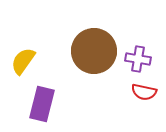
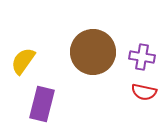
brown circle: moved 1 px left, 1 px down
purple cross: moved 4 px right, 2 px up
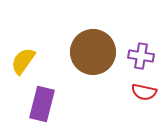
purple cross: moved 1 px left, 1 px up
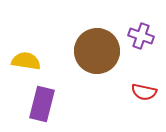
brown circle: moved 4 px right, 1 px up
purple cross: moved 20 px up; rotated 10 degrees clockwise
yellow semicircle: moved 3 px right; rotated 64 degrees clockwise
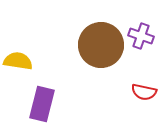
brown circle: moved 4 px right, 6 px up
yellow semicircle: moved 8 px left
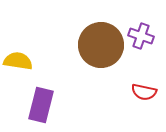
purple rectangle: moved 1 px left, 1 px down
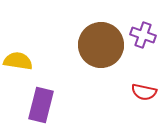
purple cross: moved 2 px right, 1 px up
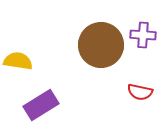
purple cross: rotated 15 degrees counterclockwise
red semicircle: moved 4 px left
purple rectangle: rotated 44 degrees clockwise
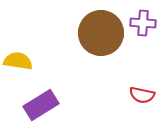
purple cross: moved 12 px up
brown circle: moved 12 px up
red semicircle: moved 2 px right, 3 px down
